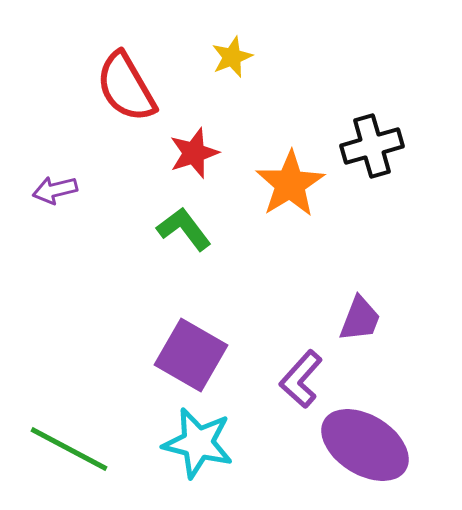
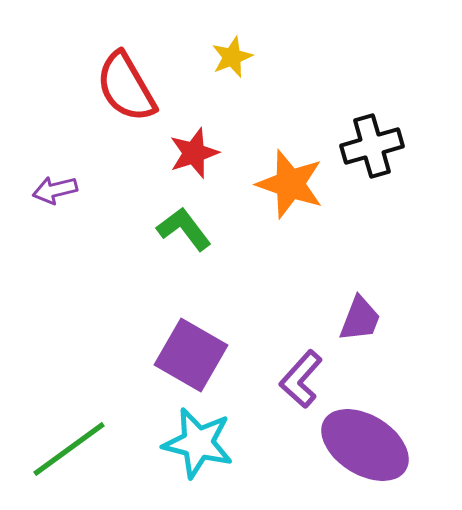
orange star: rotated 22 degrees counterclockwise
green line: rotated 64 degrees counterclockwise
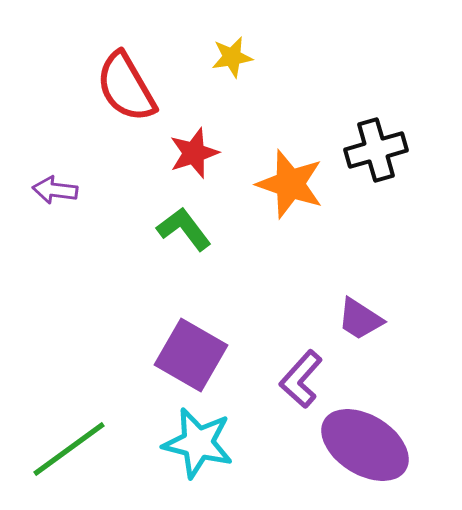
yellow star: rotated 12 degrees clockwise
black cross: moved 4 px right, 4 px down
purple arrow: rotated 21 degrees clockwise
purple trapezoid: rotated 102 degrees clockwise
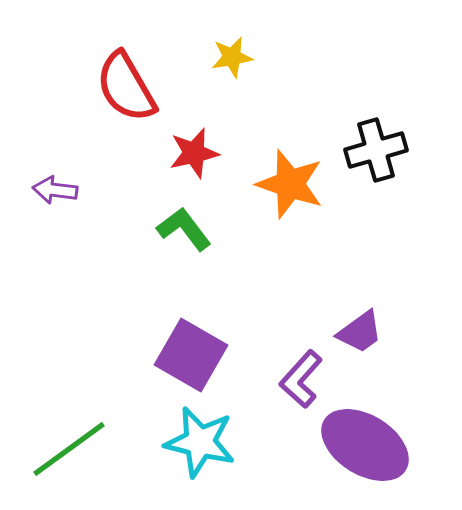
red star: rotated 6 degrees clockwise
purple trapezoid: moved 13 px down; rotated 69 degrees counterclockwise
cyan star: moved 2 px right, 1 px up
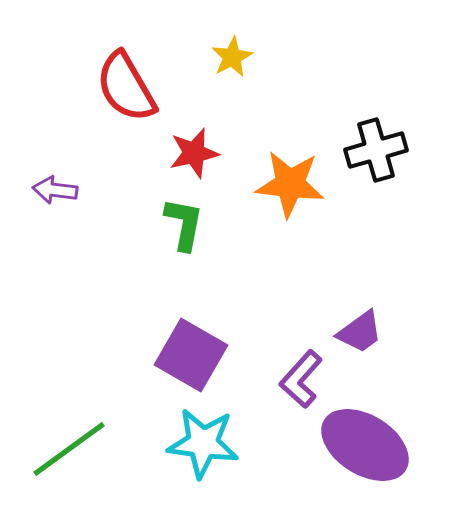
yellow star: rotated 18 degrees counterclockwise
orange star: rotated 12 degrees counterclockwise
green L-shape: moved 5 px up; rotated 48 degrees clockwise
cyan star: moved 3 px right, 1 px down; rotated 6 degrees counterclockwise
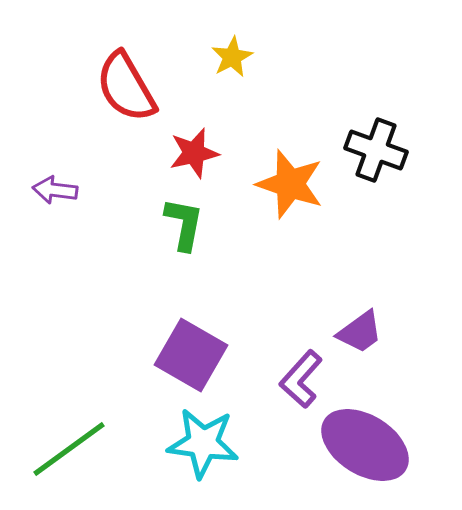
black cross: rotated 36 degrees clockwise
orange star: rotated 12 degrees clockwise
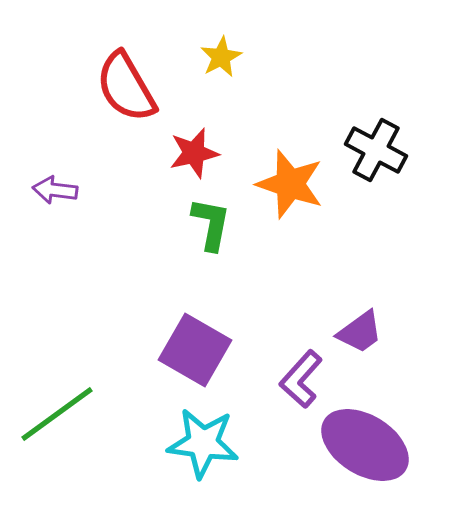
yellow star: moved 11 px left
black cross: rotated 8 degrees clockwise
green L-shape: moved 27 px right
purple square: moved 4 px right, 5 px up
green line: moved 12 px left, 35 px up
